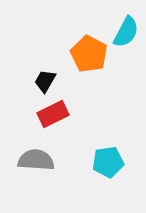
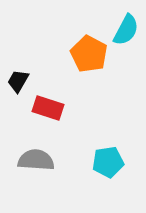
cyan semicircle: moved 2 px up
black trapezoid: moved 27 px left
red rectangle: moved 5 px left, 6 px up; rotated 44 degrees clockwise
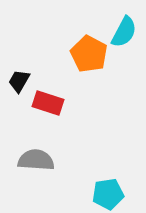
cyan semicircle: moved 2 px left, 2 px down
black trapezoid: moved 1 px right
red rectangle: moved 5 px up
cyan pentagon: moved 32 px down
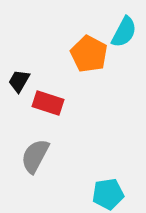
gray semicircle: moved 1 px left, 4 px up; rotated 66 degrees counterclockwise
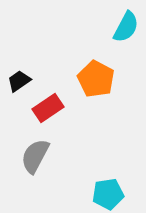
cyan semicircle: moved 2 px right, 5 px up
orange pentagon: moved 7 px right, 25 px down
black trapezoid: rotated 25 degrees clockwise
red rectangle: moved 5 px down; rotated 52 degrees counterclockwise
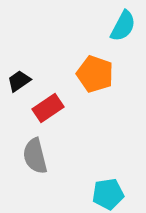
cyan semicircle: moved 3 px left, 1 px up
orange pentagon: moved 1 px left, 5 px up; rotated 9 degrees counterclockwise
gray semicircle: rotated 42 degrees counterclockwise
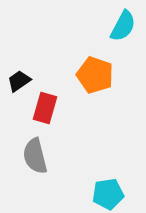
orange pentagon: moved 1 px down
red rectangle: moved 3 px left; rotated 40 degrees counterclockwise
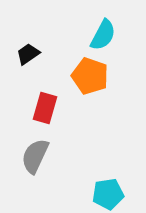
cyan semicircle: moved 20 px left, 9 px down
orange pentagon: moved 5 px left, 1 px down
black trapezoid: moved 9 px right, 27 px up
gray semicircle: rotated 39 degrees clockwise
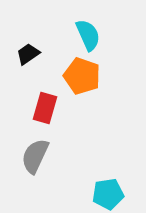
cyan semicircle: moved 15 px left; rotated 52 degrees counterclockwise
orange pentagon: moved 8 px left
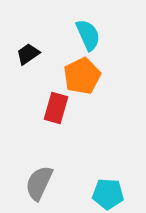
orange pentagon: rotated 27 degrees clockwise
red rectangle: moved 11 px right
gray semicircle: moved 4 px right, 27 px down
cyan pentagon: rotated 12 degrees clockwise
